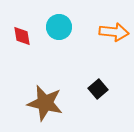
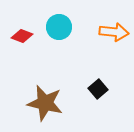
red diamond: rotated 60 degrees counterclockwise
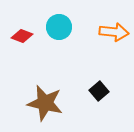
black square: moved 1 px right, 2 px down
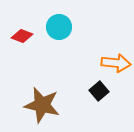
orange arrow: moved 2 px right, 31 px down
brown star: moved 3 px left, 2 px down
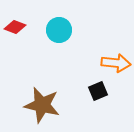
cyan circle: moved 3 px down
red diamond: moved 7 px left, 9 px up
black square: moved 1 px left; rotated 18 degrees clockwise
